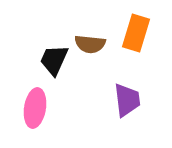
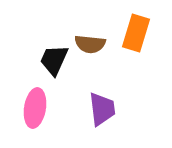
purple trapezoid: moved 25 px left, 9 px down
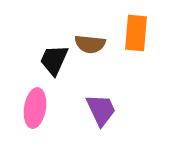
orange rectangle: rotated 12 degrees counterclockwise
purple trapezoid: moved 1 px left, 1 px down; rotated 18 degrees counterclockwise
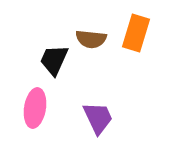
orange rectangle: rotated 12 degrees clockwise
brown semicircle: moved 1 px right, 5 px up
purple trapezoid: moved 3 px left, 8 px down
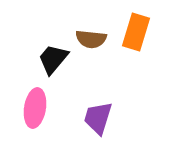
orange rectangle: moved 1 px up
black trapezoid: moved 1 px left, 1 px up; rotated 16 degrees clockwise
purple trapezoid: rotated 138 degrees counterclockwise
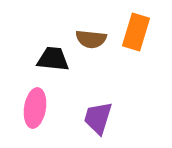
black trapezoid: rotated 56 degrees clockwise
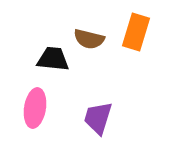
brown semicircle: moved 2 px left; rotated 8 degrees clockwise
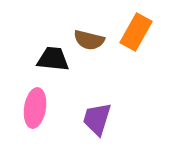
orange rectangle: rotated 12 degrees clockwise
brown semicircle: moved 1 px down
purple trapezoid: moved 1 px left, 1 px down
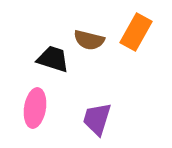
black trapezoid: rotated 12 degrees clockwise
